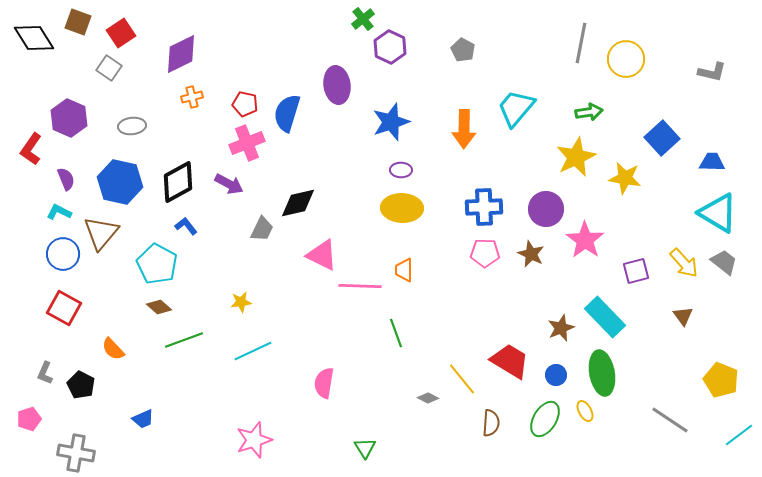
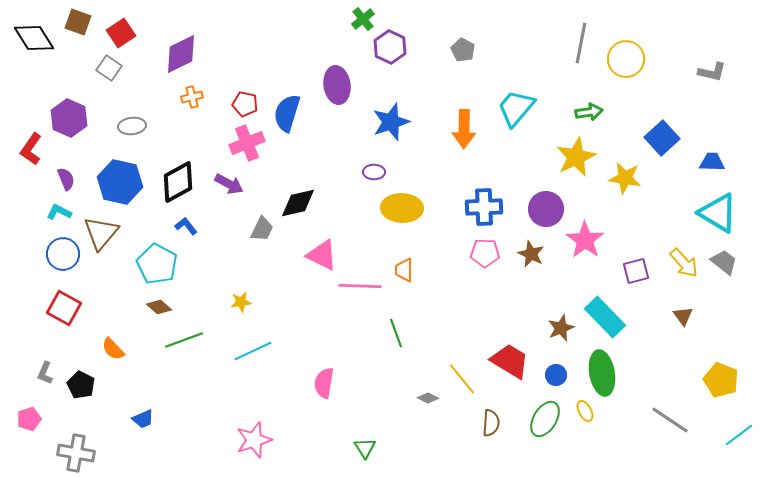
purple ellipse at (401, 170): moved 27 px left, 2 px down
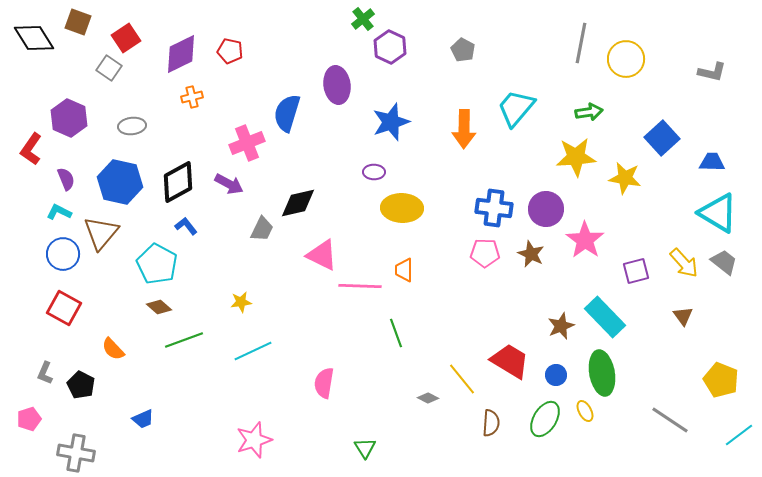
red square at (121, 33): moved 5 px right, 5 px down
red pentagon at (245, 104): moved 15 px left, 53 px up
yellow star at (576, 157): rotated 21 degrees clockwise
blue cross at (484, 207): moved 10 px right, 1 px down; rotated 9 degrees clockwise
brown star at (561, 328): moved 2 px up
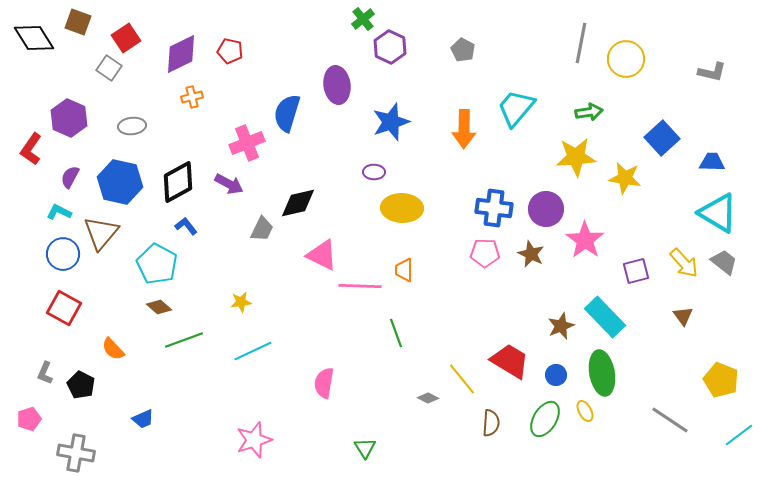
purple semicircle at (66, 179): moved 4 px right, 2 px up; rotated 130 degrees counterclockwise
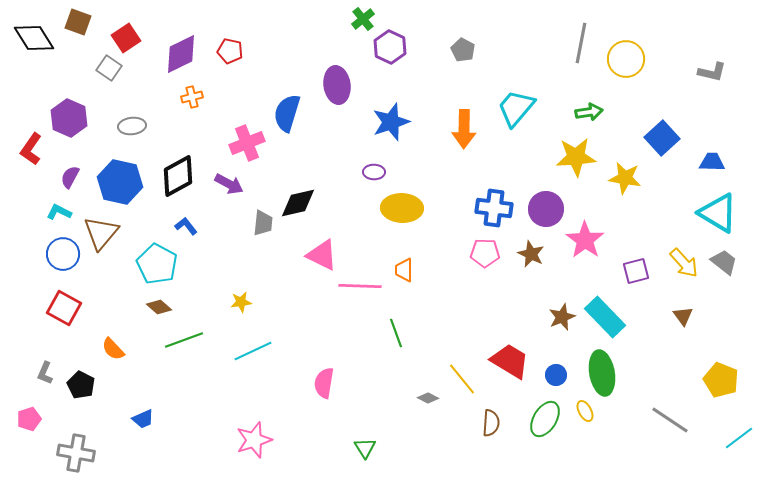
black diamond at (178, 182): moved 6 px up
gray trapezoid at (262, 229): moved 1 px right, 6 px up; rotated 20 degrees counterclockwise
brown star at (561, 326): moved 1 px right, 9 px up
cyan line at (739, 435): moved 3 px down
